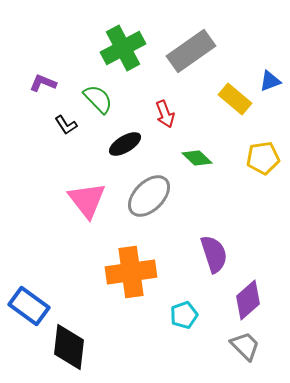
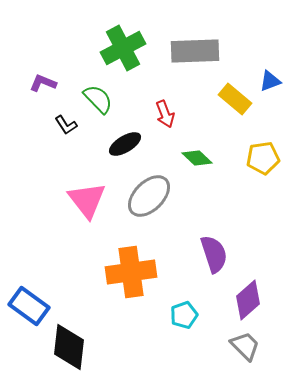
gray rectangle: moved 4 px right; rotated 33 degrees clockwise
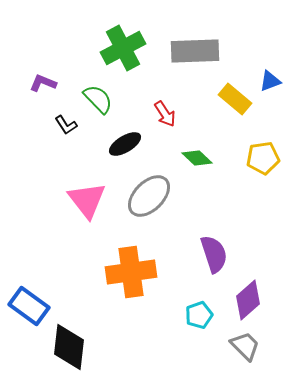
red arrow: rotated 12 degrees counterclockwise
cyan pentagon: moved 15 px right
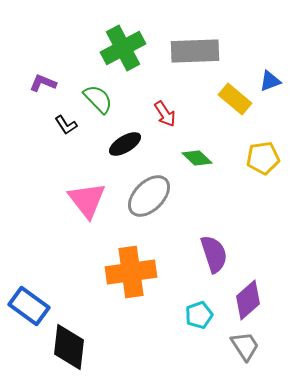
gray trapezoid: rotated 12 degrees clockwise
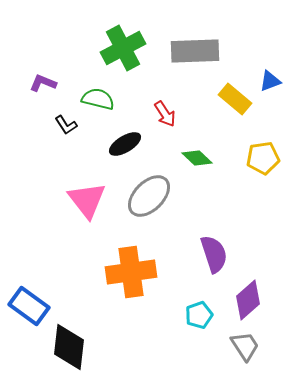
green semicircle: rotated 32 degrees counterclockwise
